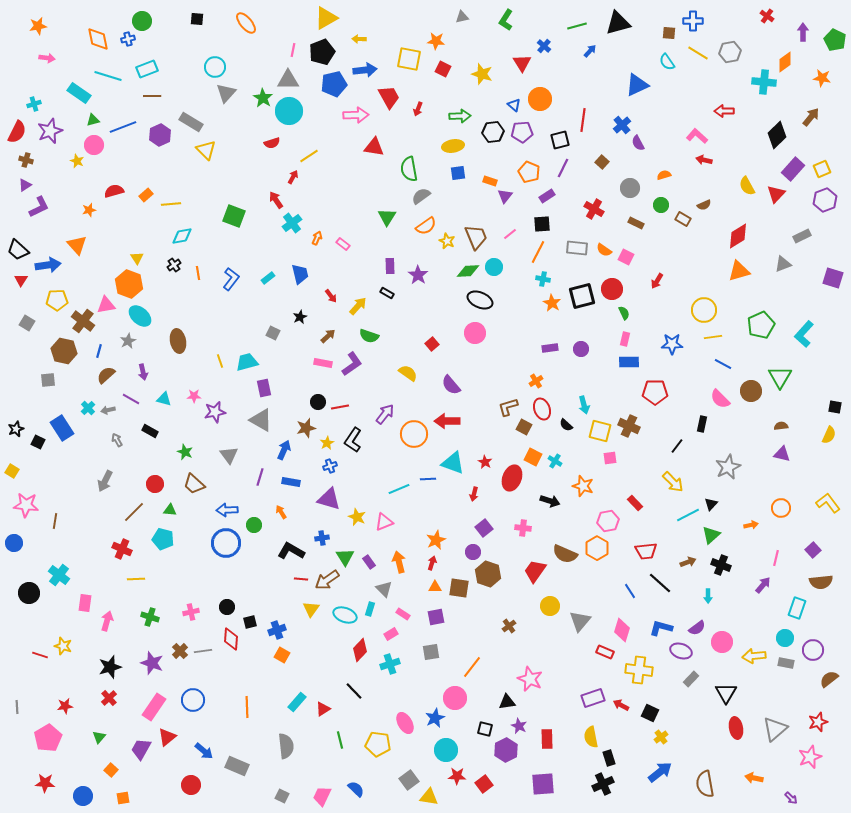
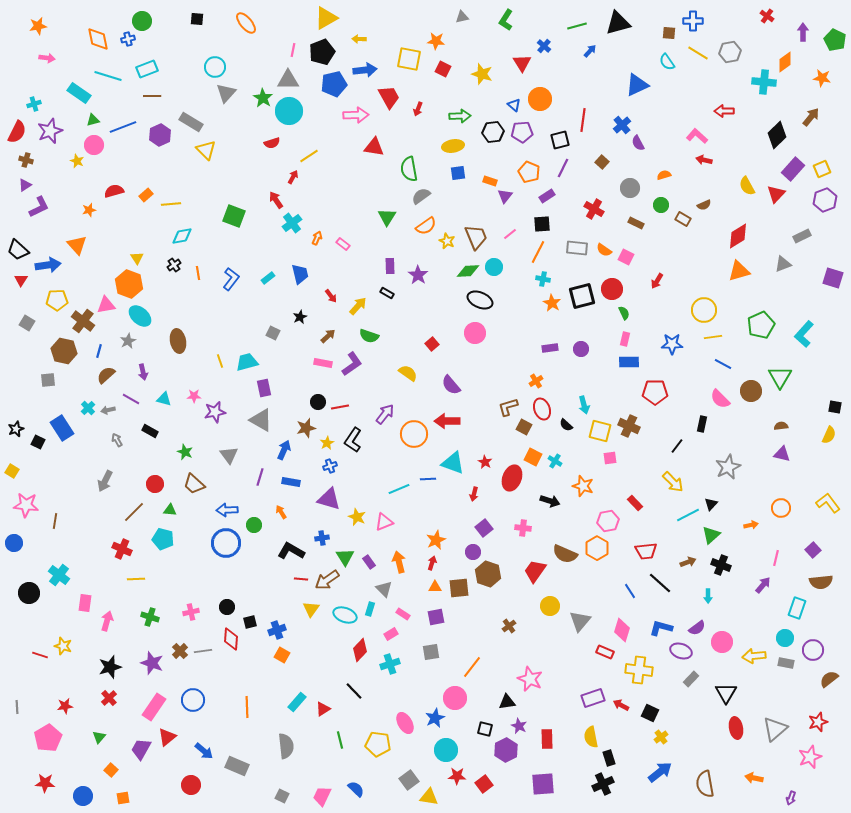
brown square at (459, 588): rotated 15 degrees counterclockwise
purple arrow at (791, 798): rotated 64 degrees clockwise
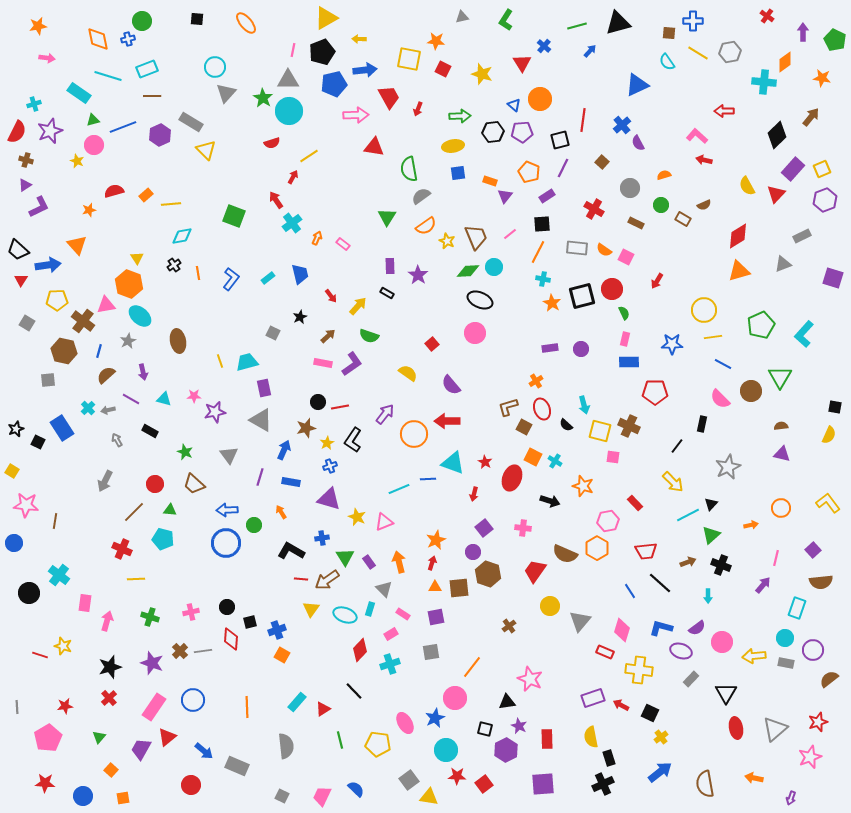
pink square at (610, 458): moved 3 px right, 1 px up; rotated 16 degrees clockwise
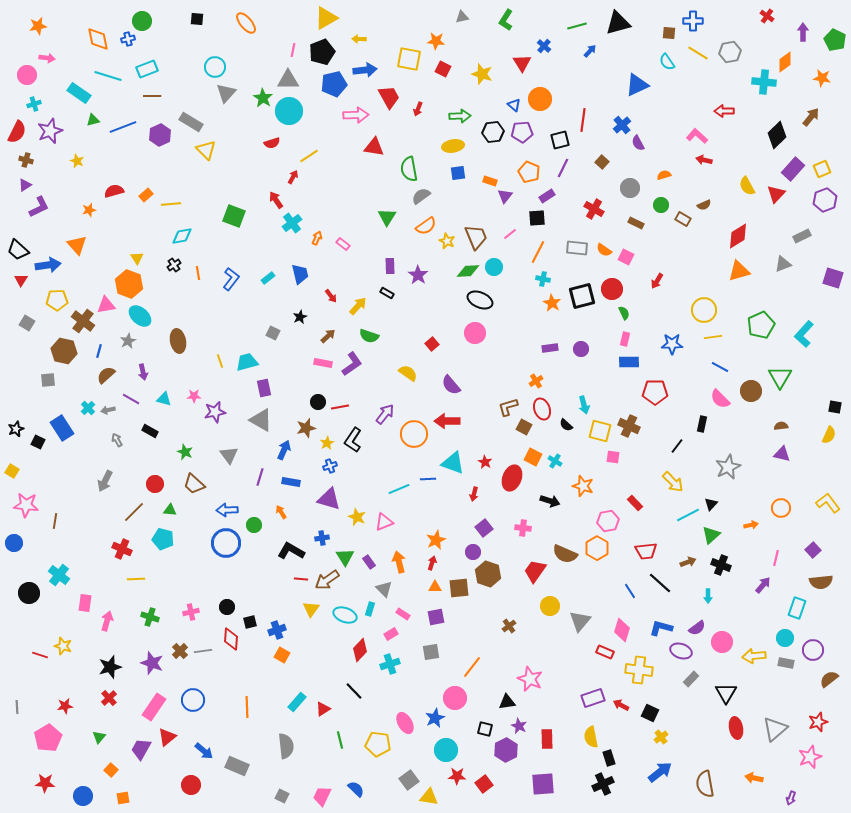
pink circle at (94, 145): moved 67 px left, 70 px up
black square at (542, 224): moved 5 px left, 6 px up
blue line at (723, 364): moved 3 px left, 3 px down
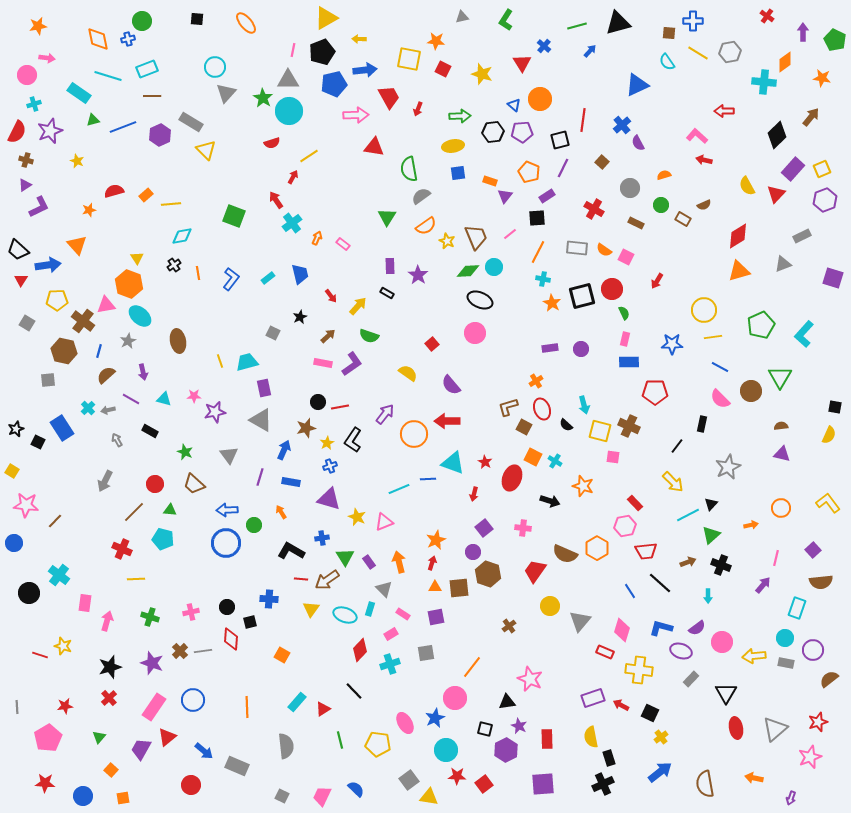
brown line at (55, 521): rotated 35 degrees clockwise
pink hexagon at (608, 521): moved 17 px right, 5 px down
blue cross at (277, 630): moved 8 px left, 31 px up; rotated 24 degrees clockwise
gray square at (431, 652): moved 5 px left, 1 px down
